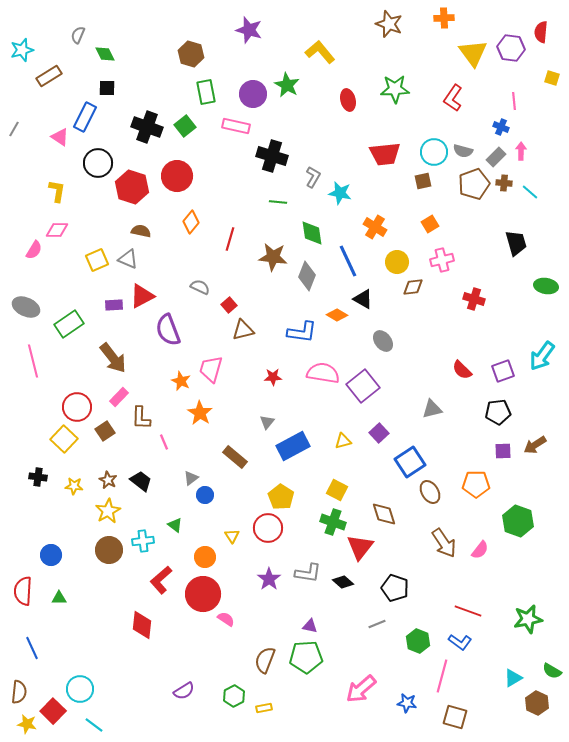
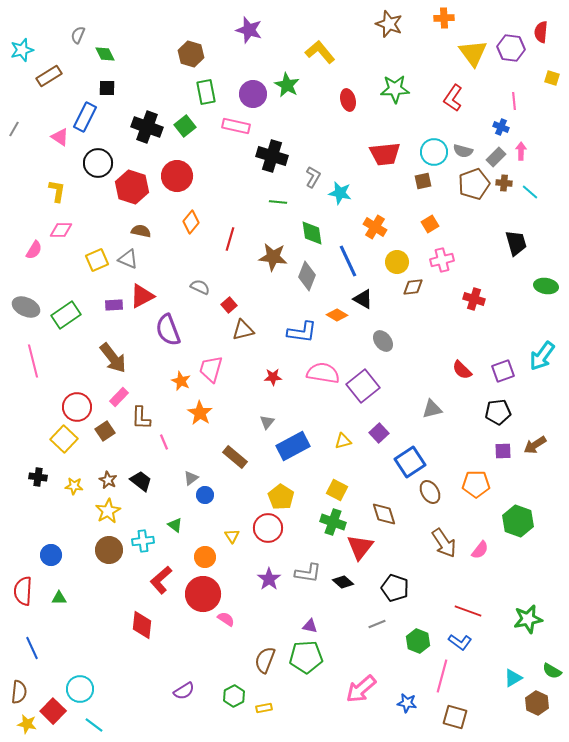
pink diamond at (57, 230): moved 4 px right
green rectangle at (69, 324): moved 3 px left, 9 px up
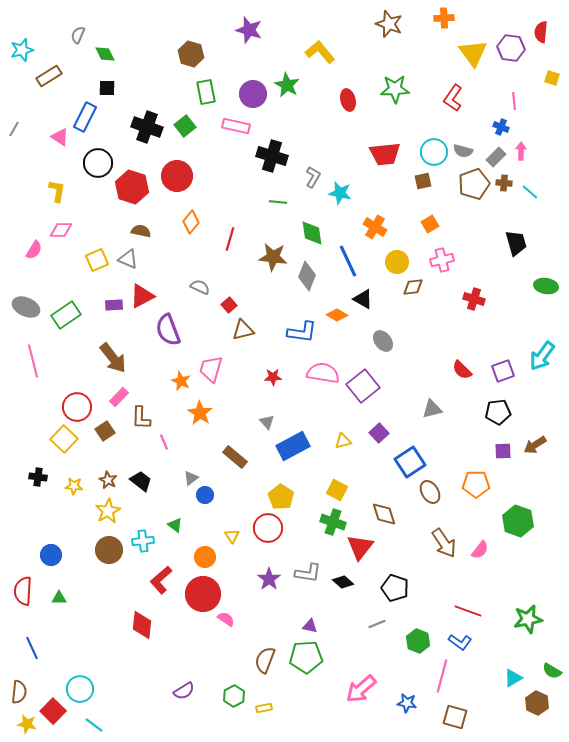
gray triangle at (267, 422): rotated 21 degrees counterclockwise
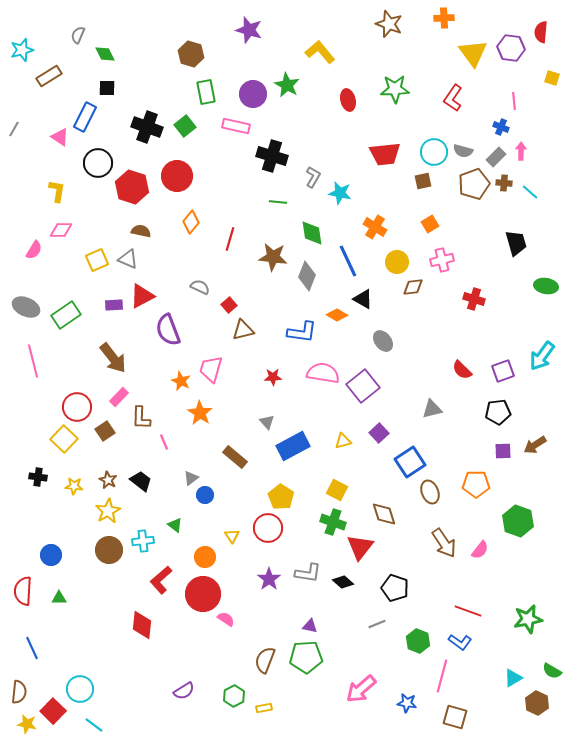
brown ellipse at (430, 492): rotated 10 degrees clockwise
